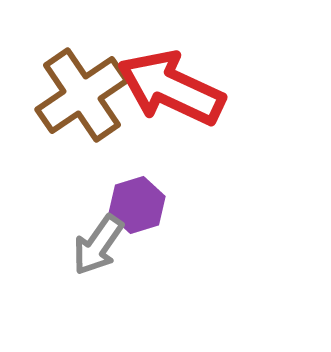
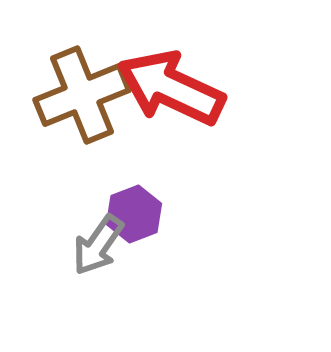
brown cross: rotated 12 degrees clockwise
purple hexagon: moved 3 px left, 9 px down; rotated 4 degrees counterclockwise
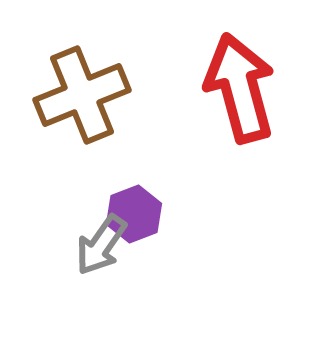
red arrow: moved 69 px right; rotated 50 degrees clockwise
gray arrow: moved 3 px right
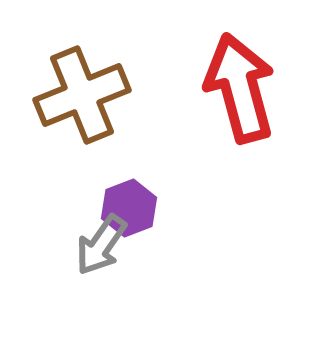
purple hexagon: moved 5 px left, 6 px up
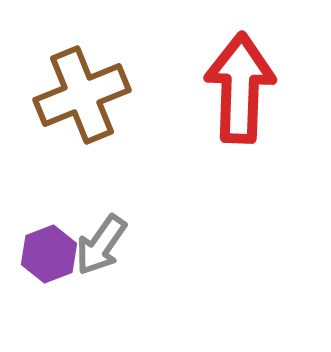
red arrow: rotated 17 degrees clockwise
purple hexagon: moved 80 px left, 46 px down
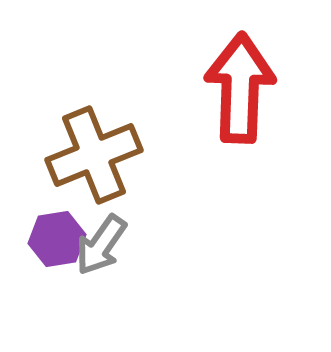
brown cross: moved 12 px right, 60 px down
purple hexagon: moved 8 px right, 15 px up; rotated 12 degrees clockwise
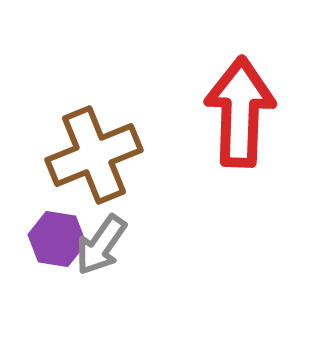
red arrow: moved 24 px down
purple hexagon: rotated 18 degrees clockwise
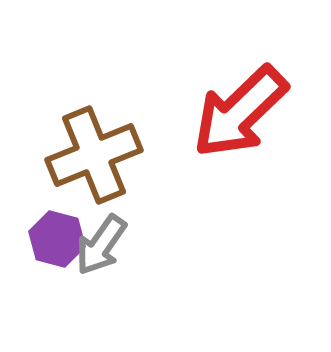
red arrow: rotated 136 degrees counterclockwise
purple hexagon: rotated 6 degrees clockwise
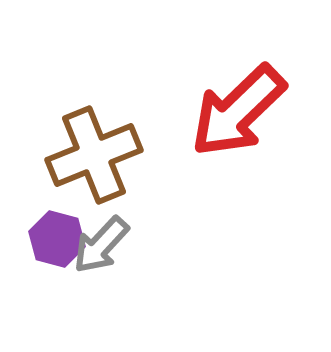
red arrow: moved 2 px left, 1 px up
gray arrow: rotated 8 degrees clockwise
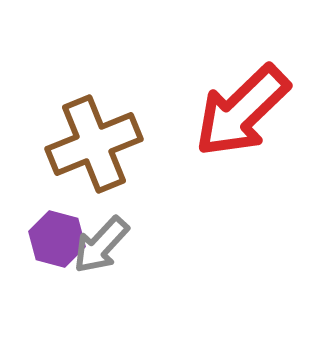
red arrow: moved 4 px right
brown cross: moved 11 px up
